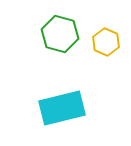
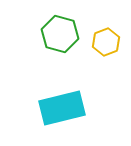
yellow hexagon: rotated 16 degrees clockwise
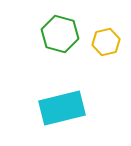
yellow hexagon: rotated 8 degrees clockwise
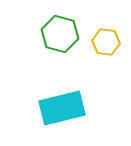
yellow hexagon: rotated 20 degrees clockwise
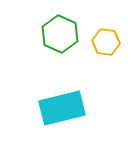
green hexagon: rotated 9 degrees clockwise
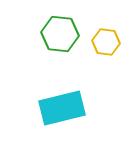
green hexagon: rotated 18 degrees counterclockwise
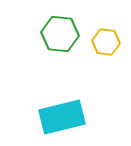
cyan rectangle: moved 9 px down
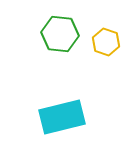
yellow hexagon: rotated 12 degrees clockwise
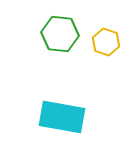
cyan rectangle: rotated 24 degrees clockwise
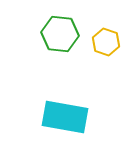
cyan rectangle: moved 3 px right
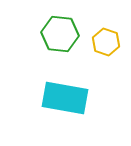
cyan rectangle: moved 19 px up
